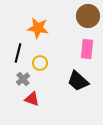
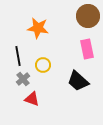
pink rectangle: rotated 18 degrees counterclockwise
black line: moved 3 px down; rotated 24 degrees counterclockwise
yellow circle: moved 3 px right, 2 px down
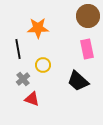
orange star: rotated 10 degrees counterclockwise
black line: moved 7 px up
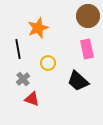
orange star: rotated 20 degrees counterclockwise
yellow circle: moved 5 px right, 2 px up
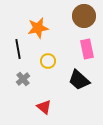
brown circle: moved 4 px left
orange star: rotated 10 degrees clockwise
yellow circle: moved 2 px up
black trapezoid: moved 1 px right, 1 px up
red triangle: moved 12 px right, 8 px down; rotated 21 degrees clockwise
